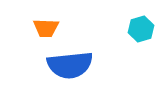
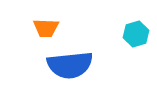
cyan hexagon: moved 5 px left, 5 px down
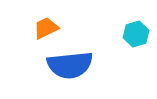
orange trapezoid: rotated 152 degrees clockwise
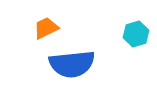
blue semicircle: moved 2 px right, 1 px up
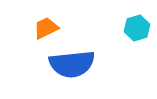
cyan hexagon: moved 1 px right, 6 px up
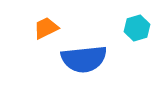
blue semicircle: moved 12 px right, 5 px up
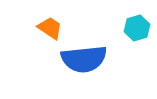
orange trapezoid: moved 4 px right; rotated 60 degrees clockwise
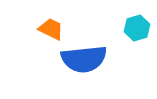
orange trapezoid: moved 1 px right, 1 px down; rotated 8 degrees counterclockwise
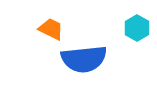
cyan hexagon: rotated 15 degrees counterclockwise
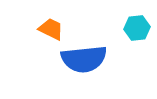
cyan hexagon: rotated 25 degrees clockwise
